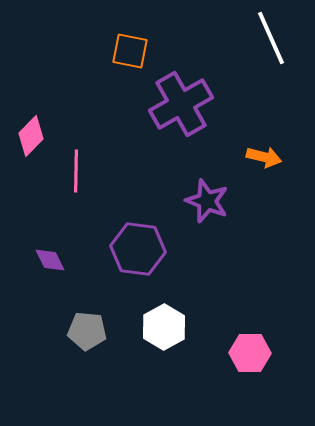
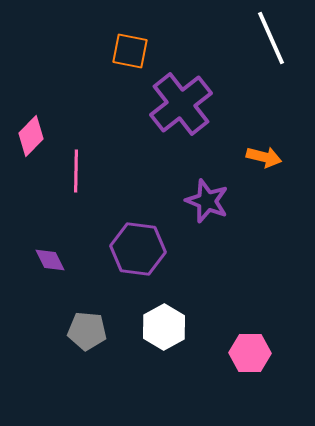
purple cross: rotated 8 degrees counterclockwise
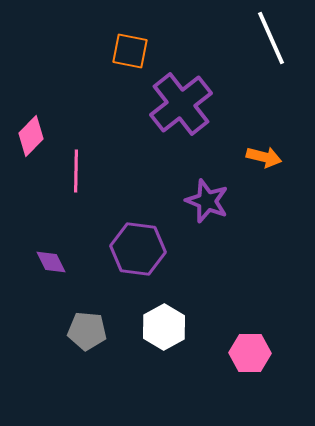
purple diamond: moved 1 px right, 2 px down
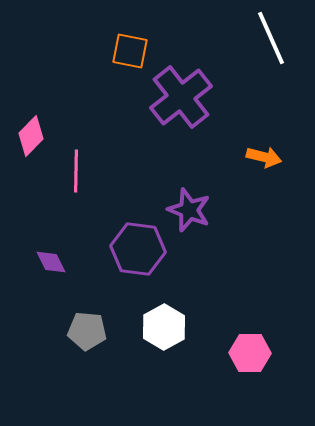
purple cross: moved 7 px up
purple star: moved 18 px left, 9 px down
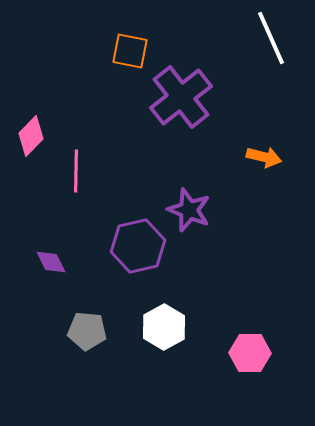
purple hexagon: moved 3 px up; rotated 20 degrees counterclockwise
